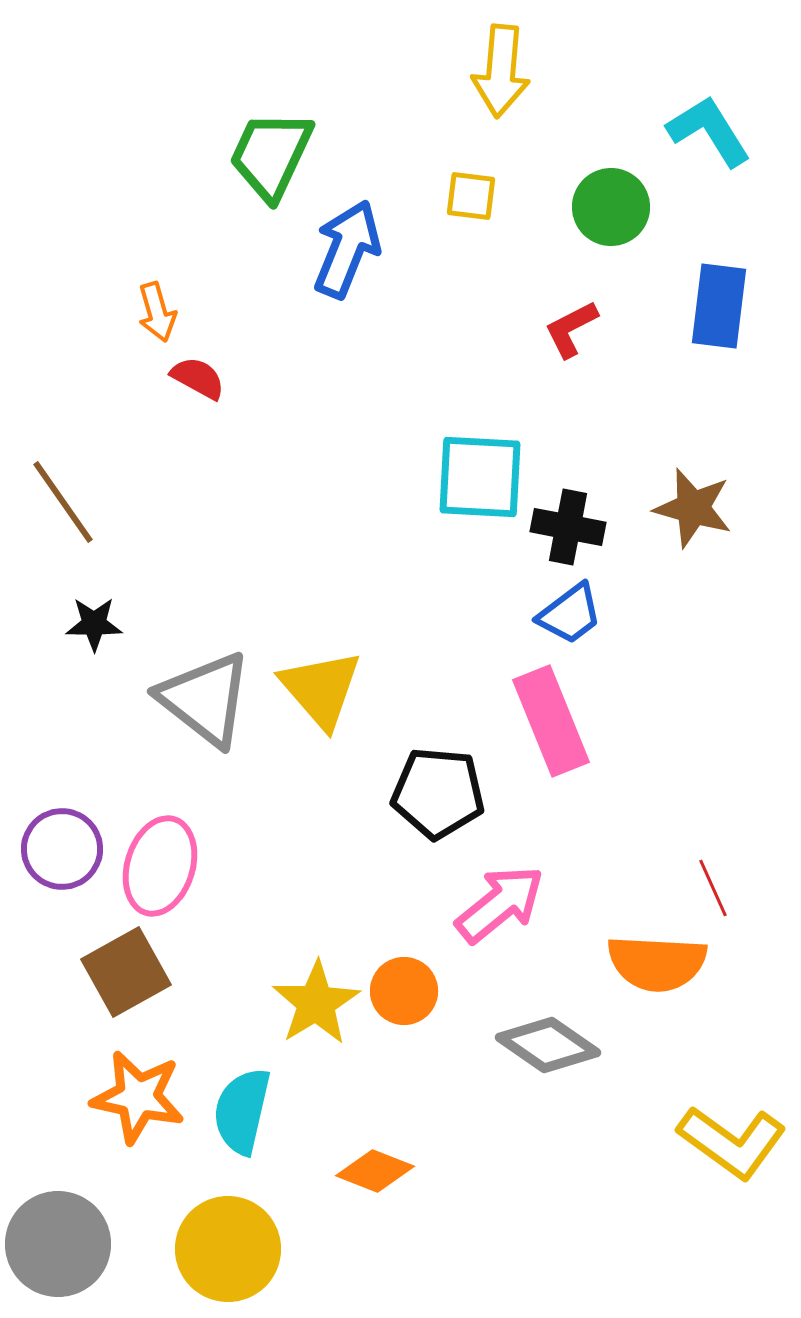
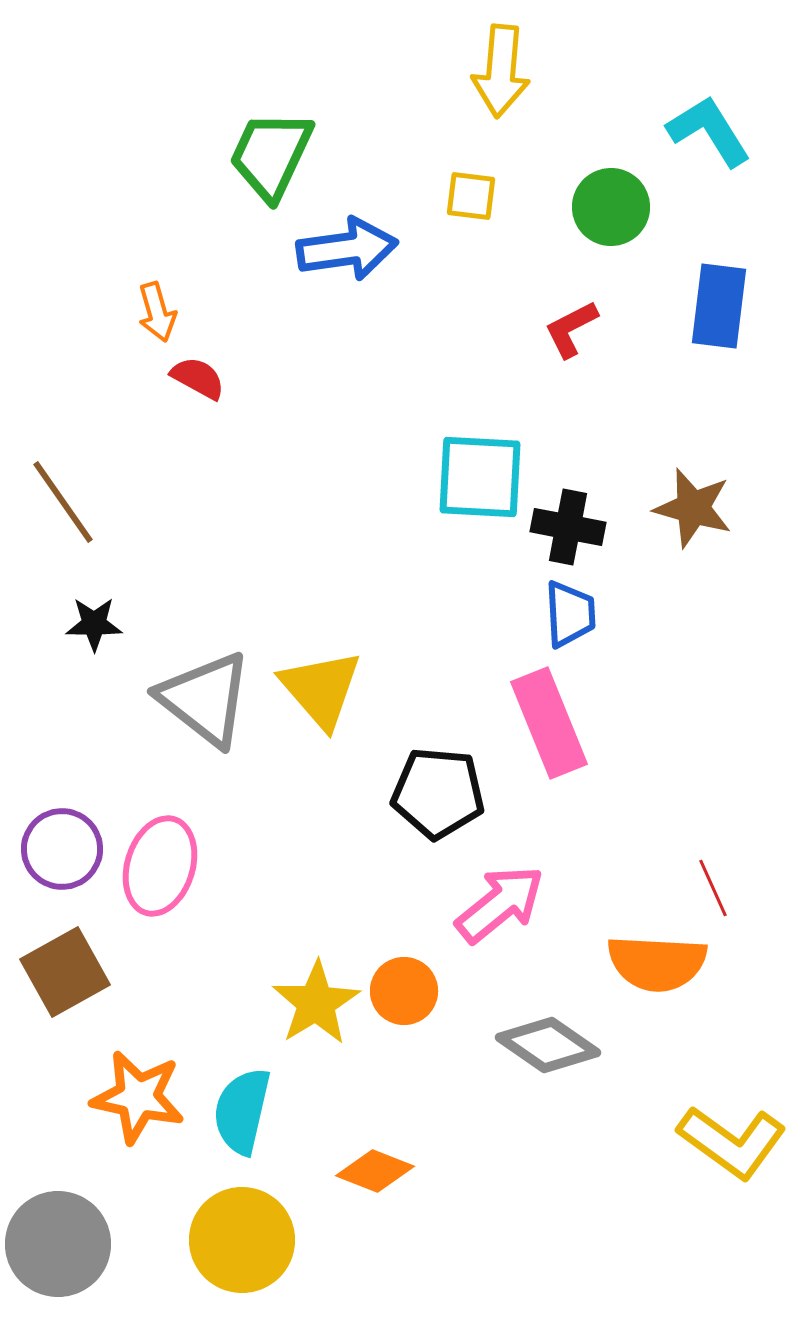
blue arrow: rotated 60 degrees clockwise
blue trapezoid: rotated 56 degrees counterclockwise
pink rectangle: moved 2 px left, 2 px down
brown square: moved 61 px left
yellow circle: moved 14 px right, 9 px up
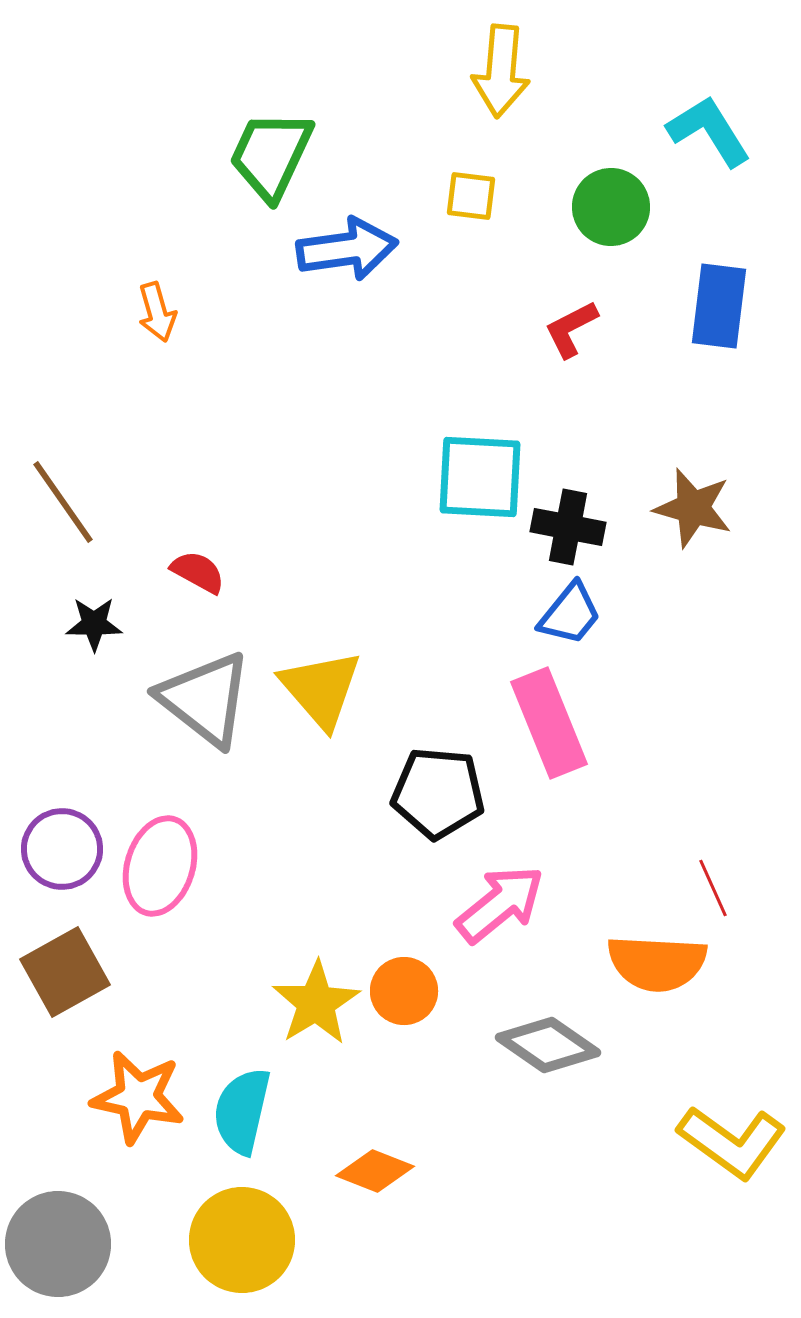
red semicircle: moved 194 px down
blue trapezoid: rotated 42 degrees clockwise
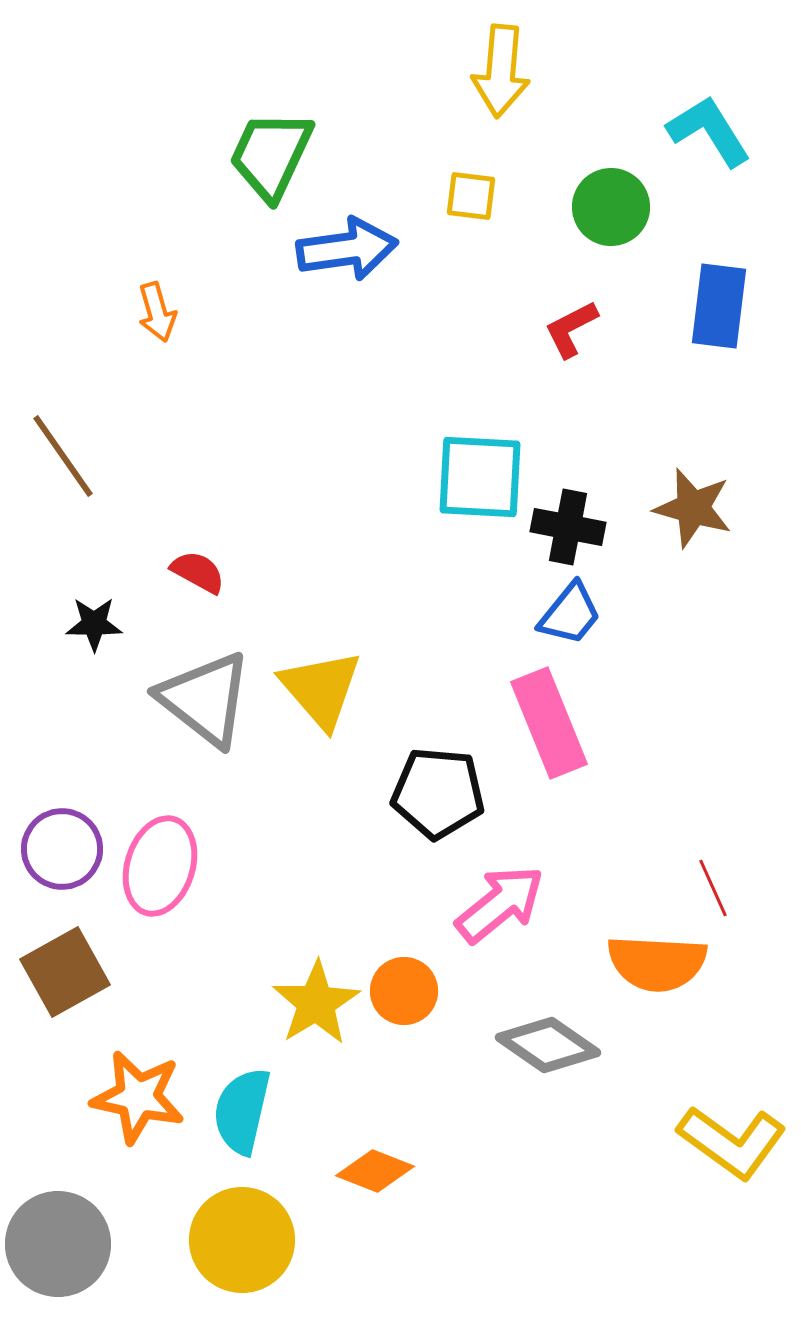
brown line: moved 46 px up
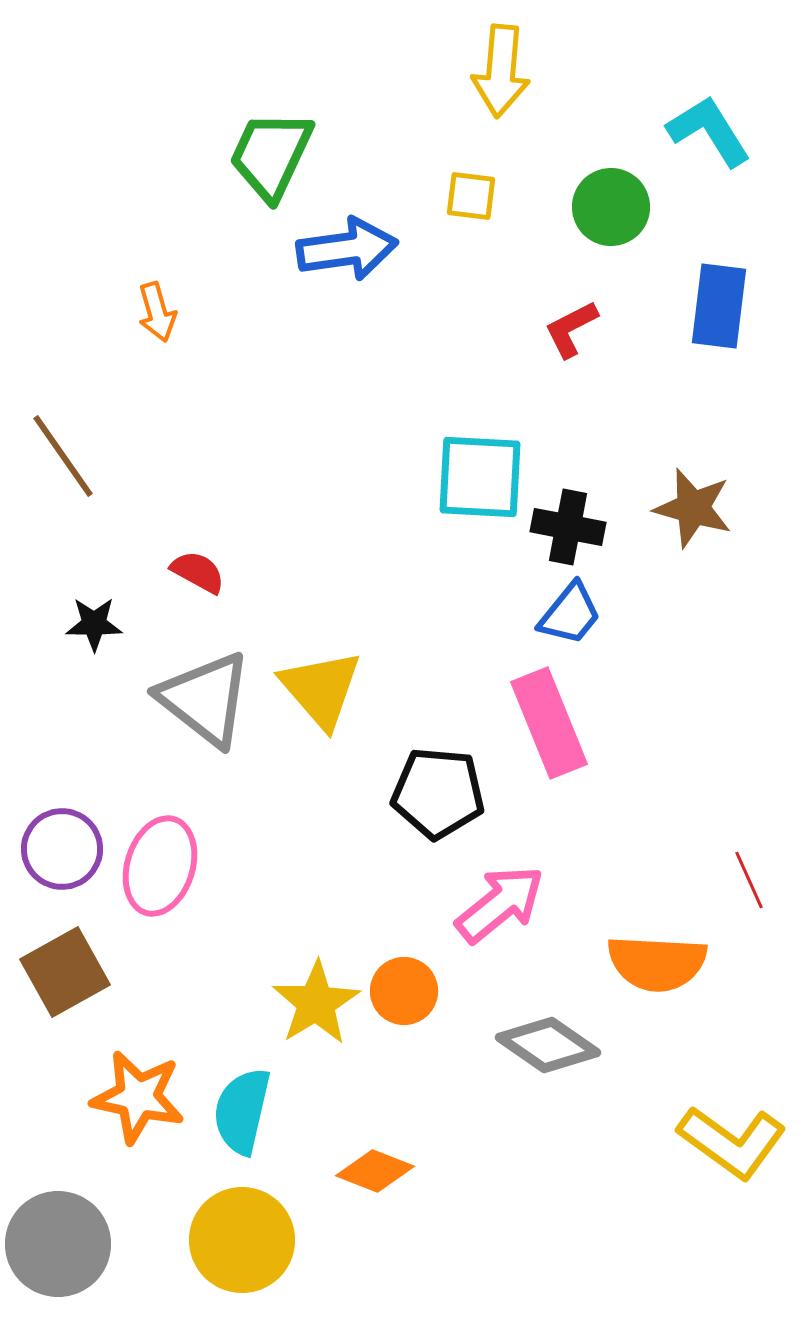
red line: moved 36 px right, 8 px up
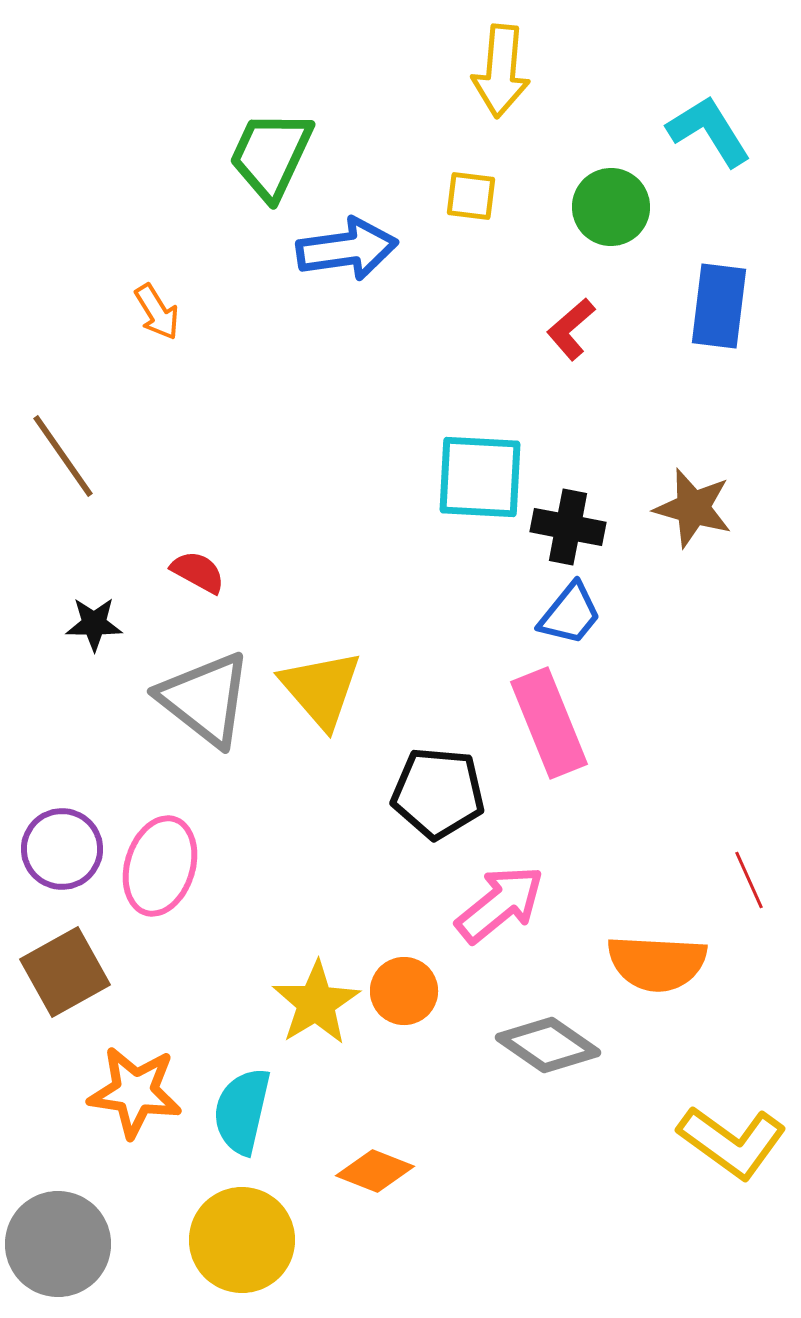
orange arrow: rotated 16 degrees counterclockwise
red L-shape: rotated 14 degrees counterclockwise
orange star: moved 3 px left, 5 px up; rotated 4 degrees counterclockwise
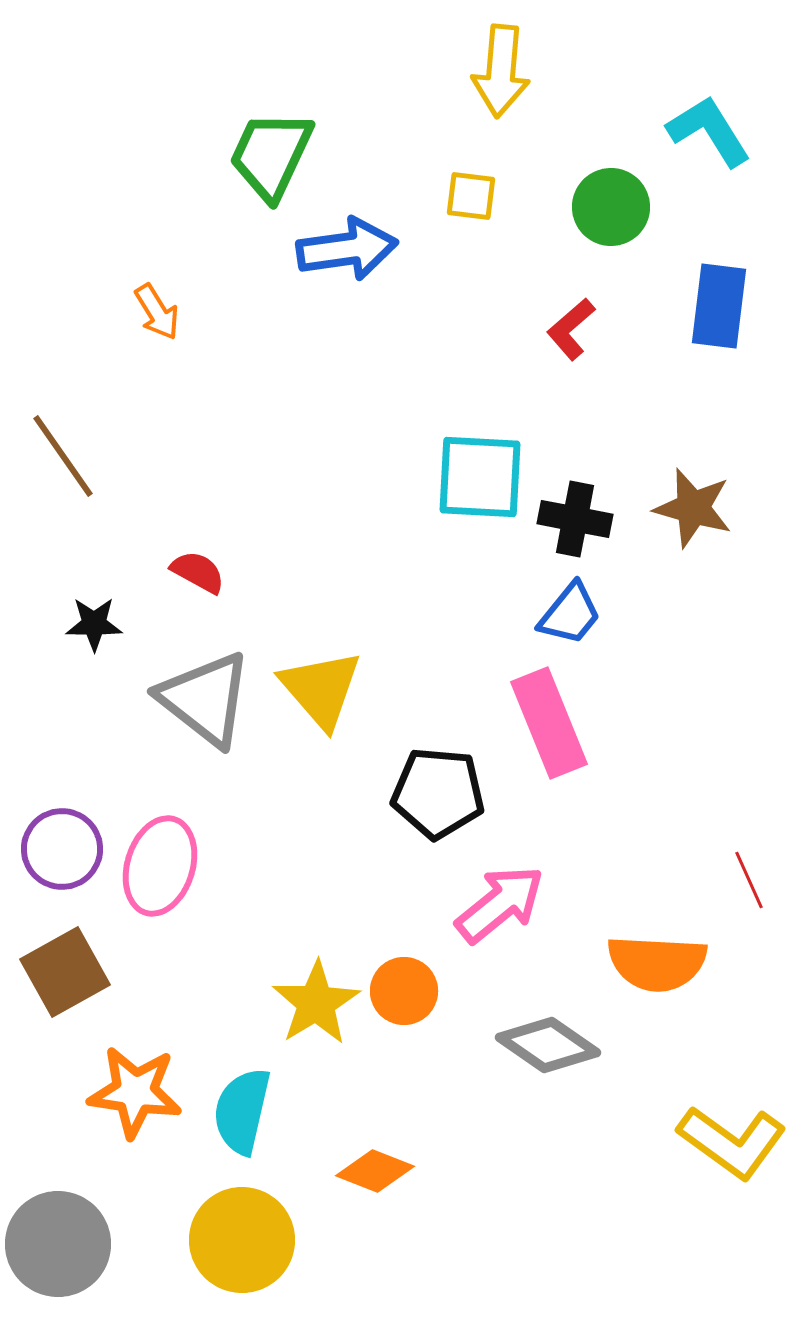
black cross: moved 7 px right, 8 px up
